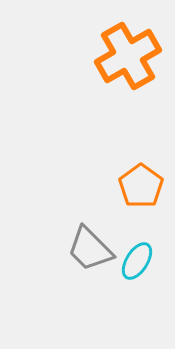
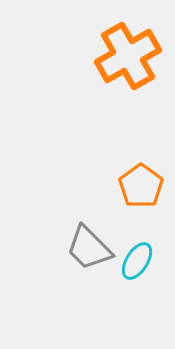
gray trapezoid: moved 1 px left, 1 px up
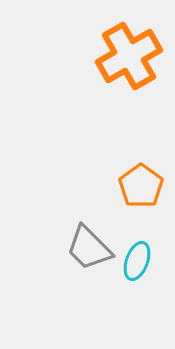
orange cross: moved 1 px right
cyan ellipse: rotated 12 degrees counterclockwise
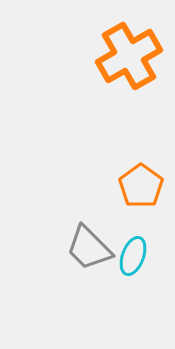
cyan ellipse: moved 4 px left, 5 px up
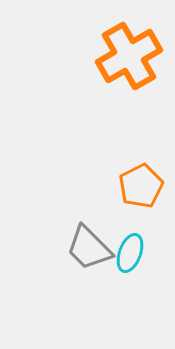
orange pentagon: rotated 9 degrees clockwise
cyan ellipse: moved 3 px left, 3 px up
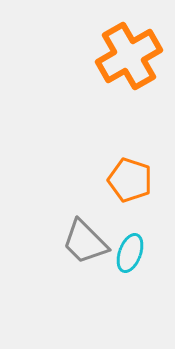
orange pentagon: moved 11 px left, 6 px up; rotated 27 degrees counterclockwise
gray trapezoid: moved 4 px left, 6 px up
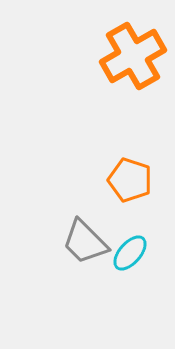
orange cross: moved 4 px right
cyan ellipse: rotated 21 degrees clockwise
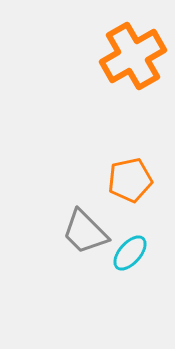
orange pentagon: rotated 30 degrees counterclockwise
gray trapezoid: moved 10 px up
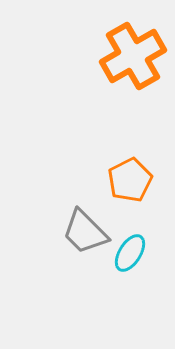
orange pentagon: rotated 15 degrees counterclockwise
cyan ellipse: rotated 9 degrees counterclockwise
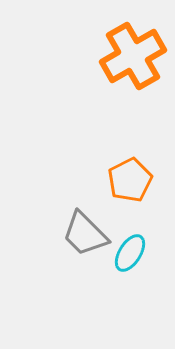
gray trapezoid: moved 2 px down
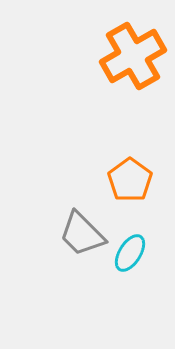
orange pentagon: rotated 9 degrees counterclockwise
gray trapezoid: moved 3 px left
